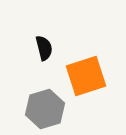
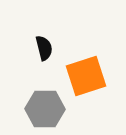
gray hexagon: rotated 18 degrees clockwise
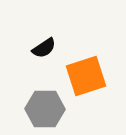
black semicircle: rotated 70 degrees clockwise
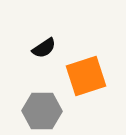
gray hexagon: moved 3 px left, 2 px down
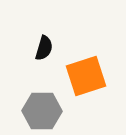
black semicircle: rotated 40 degrees counterclockwise
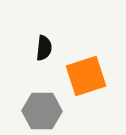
black semicircle: rotated 10 degrees counterclockwise
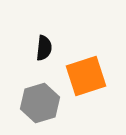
gray hexagon: moved 2 px left, 8 px up; rotated 18 degrees counterclockwise
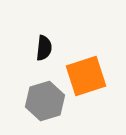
gray hexagon: moved 5 px right, 2 px up
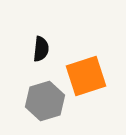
black semicircle: moved 3 px left, 1 px down
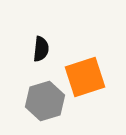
orange square: moved 1 px left, 1 px down
